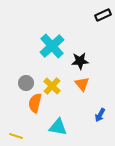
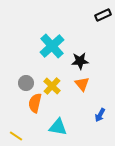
yellow line: rotated 16 degrees clockwise
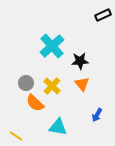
orange semicircle: rotated 60 degrees counterclockwise
blue arrow: moved 3 px left
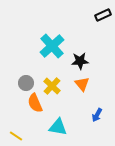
orange semicircle: rotated 24 degrees clockwise
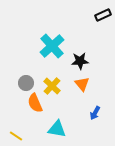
blue arrow: moved 2 px left, 2 px up
cyan triangle: moved 1 px left, 2 px down
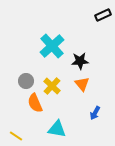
gray circle: moved 2 px up
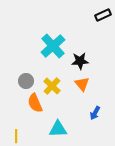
cyan cross: moved 1 px right
cyan triangle: moved 1 px right; rotated 12 degrees counterclockwise
yellow line: rotated 56 degrees clockwise
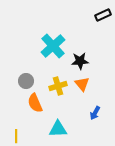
yellow cross: moved 6 px right; rotated 30 degrees clockwise
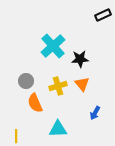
black star: moved 2 px up
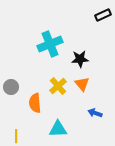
cyan cross: moved 3 px left, 2 px up; rotated 20 degrees clockwise
gray circle: moved 15 px left, 6 px down
yellow cross: rotated 24 degrees counterclockwise
orange semicircle: rotated 18 degrees clockwise
blue arrow: rotated 80 degrees clockwise
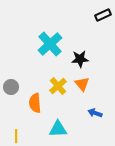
cyan cross: rotated 20 degrees counterclockwise
